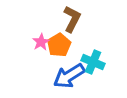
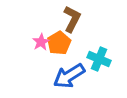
orange pentagon: moved 2 px up
cyan cross: moved 6 px right, 3 px up
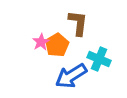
brown L-shape: moved 6 px right, 4 px down; rotated 20 degrees counterclockwise
orange pentagon: moved 2 px left, 2 px down
blue arrow: moved 2 px right
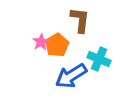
brown L-shape: moved 2 px right, 3 px up
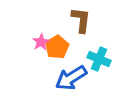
brown L-shape: moved 1 px right
orange pentagon: moved 2 px down
blue arrow: moved 2 px down
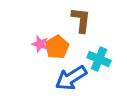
pink star: moved 1 px left, 2 px down; rotated 24 degrees counterclockwise
